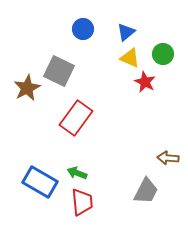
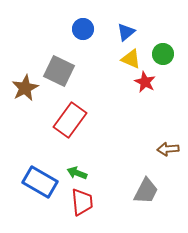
yellow triangle: moved 1 px right, 1 px down
brown star: moved 2 px left
red rectangle: moved 6 px left, 2 px down
brown arrow: moved 9 px up; rotated 10 degrees counterclockwise
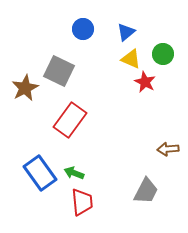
green arrow: moved 3 px left
blue rectangle: moved 9 px up; rotated 24 degrees clockwise
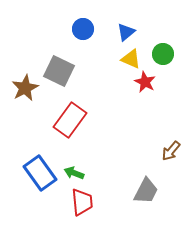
brown arrow: moved 3 px right, 2 px down; rotated 45 degrees counterclockwise
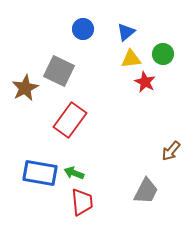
yellow triangle: rotated 30 degrees counterclockwise
blue rectangle: rotated 44 degrees counterclockwise
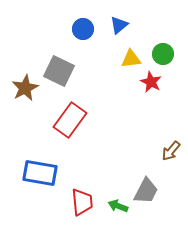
blue triangle: moved 7 px left, 7 px up
red star: moved 6 px right
green arrow: moved 44 px right, 33 px down
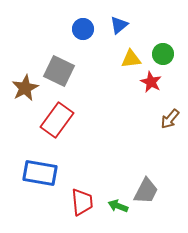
red rectangle: moved 13 px left
brown arrow: moved 1 px left, 32 px up
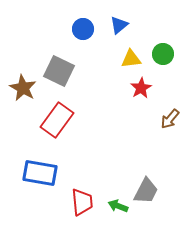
red star: moved 10 px left, 6 px down; rotated 15 degrees clockwise
brown star: moved 2 px left; rotated 16 degrees counterclockwise
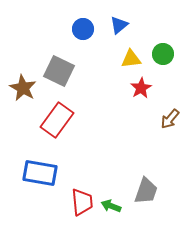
gray trapezoid: rotated 8 degrees counterclockwise
green arrow: moved 7 px left
